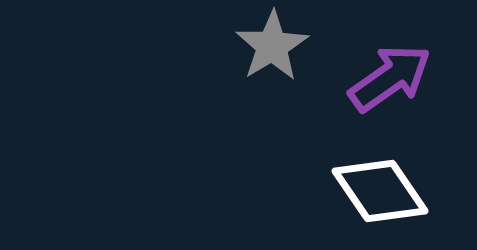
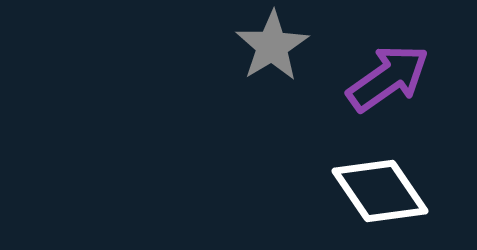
purple arrow: moved 2 px left
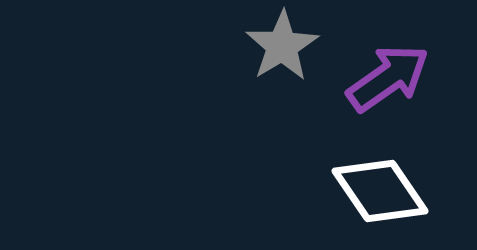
gray star: moved 10 px right
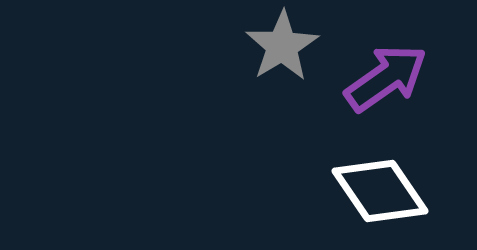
purple arrow: moved 2 px left
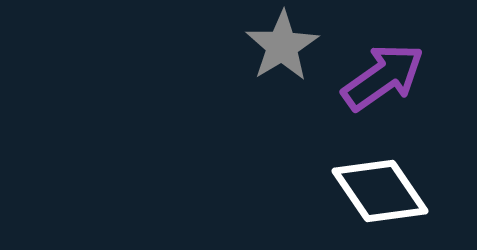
purple arrow: moved 3 px left, 1 px up
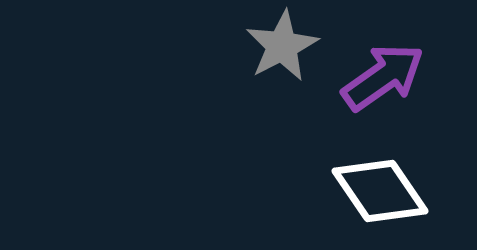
gray star: rotated 4 degrees clockwise
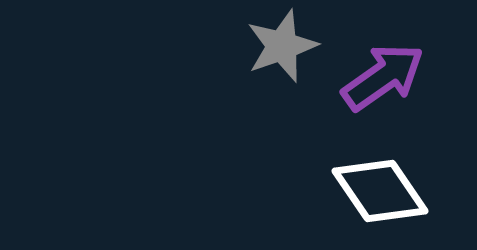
gray star: rotated 8 degrees clockwise
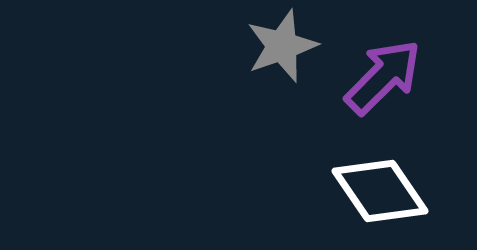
purple arrow: rotated 10 degrees counterclockwise
